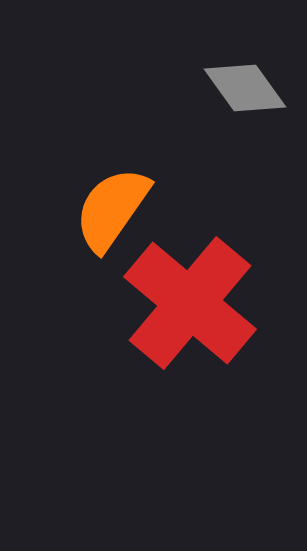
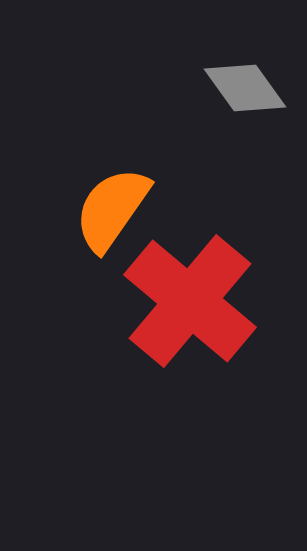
red cross: moved 2 px up
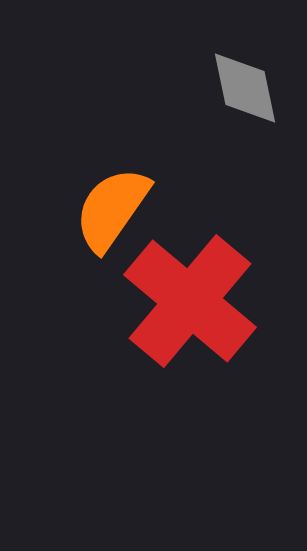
gray diamond: rotated 24 degrees clockwise
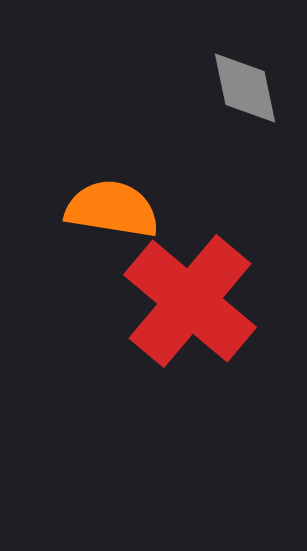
orange semicircle: rotated 64 degrees clockwise
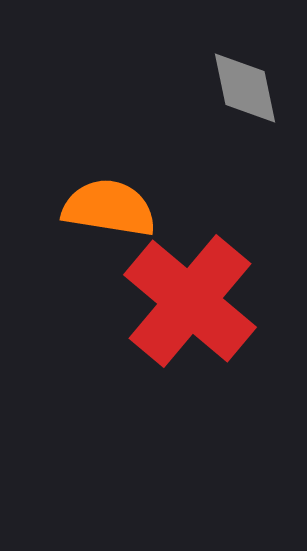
orange semicircle: moved 3 px left, 1 px up
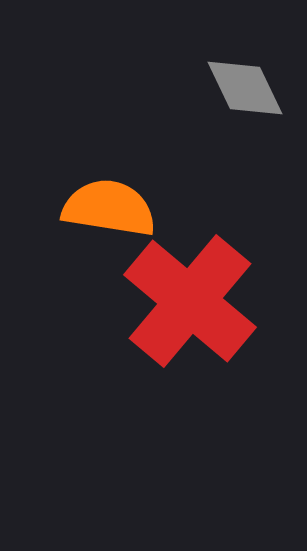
gray diamond: rotated 14 degrees counterclockwise
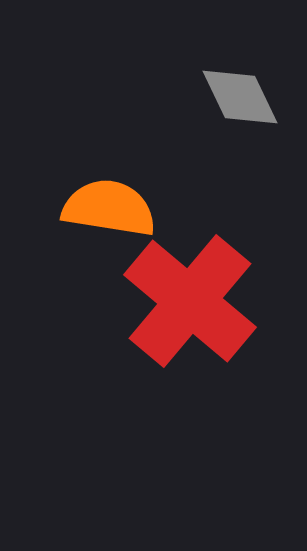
gray diamond: moved 5 px left, 9 px down
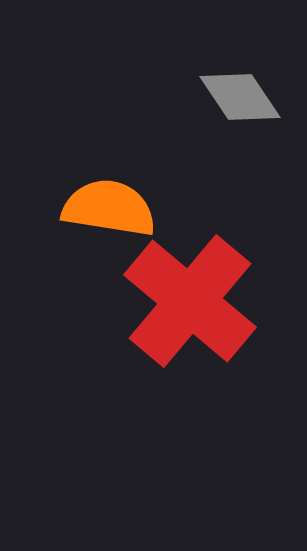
gray diamond: rotated 8 degrees counterclockwise
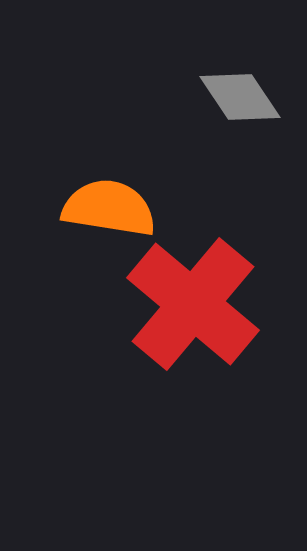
red cross: moved 3 px right, 3 px down
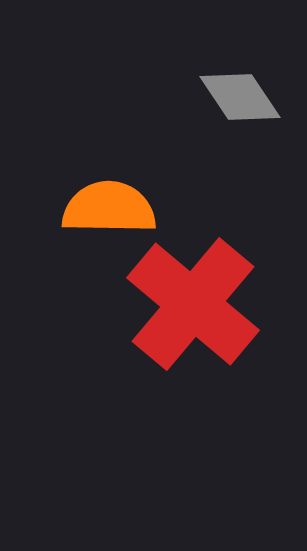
orange semicircle: rotated 8 degrees counterclockwise
